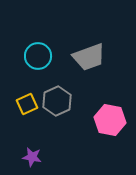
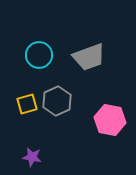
cyan circle: moved 1 px right, 1 px up
yellow square: rotated 10 degrees clockwise
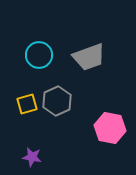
pink hexagon: moved 8 px down
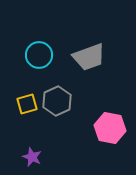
purple star: rotated 12 degrees clockwise
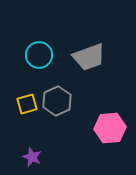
pink hexagon: rotated 16 degrees counterclockwise
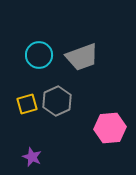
gray trapezoid: moved 7 px left
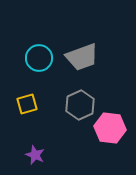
cyan circle: moved 3 px down
gray hexagon: moved 23 px right, 4 px down
pink hexagon: rotated 12 degrees clockwise
purple star: moved 3 px right, 2 px up
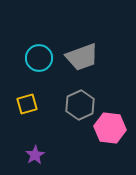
purple star: rotated 18 degrees clockwise
